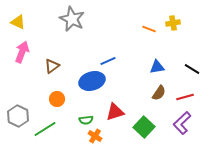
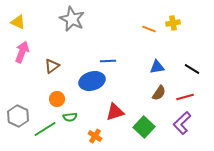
blue line: rotated 21 degrees clockwise
green semicircle: moved 16 px left, 3 px up
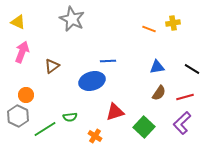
orange circle: moved 31 px left, 4 px up
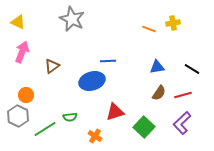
red line: moved 2 px left, 2 px up
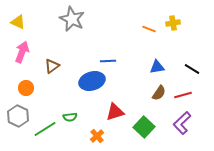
orange circle: moved 7 px up
orange cross: moved 2 px right; rotated 16 degrees clockwise
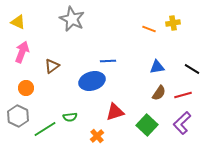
green square: moved 3 px right, 2 px up
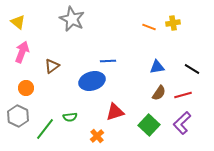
yellow triangle: rotated 14 degrees clockwise
orange line: moved 2 px up
green square: moved 2 px right
green line: rotated 20 degrees counterclockwise
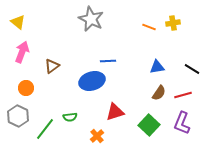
gray star: moved 19 px right
purple L-shape: rotated 25 degrees counterclockwise
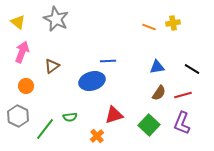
gray star: moved 35 px left
orange circle: moved 2 px up
red triangle: moved 1 px left, 3 px down
